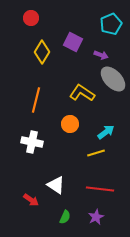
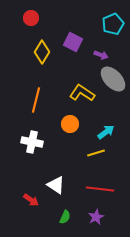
cyan pentagon: moved 2 px right
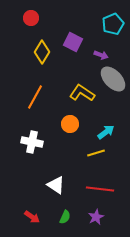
orange line: moved 1 px left, 3 px up; rotated 15 degrees clockwise
red arrow: moved 1 px right, 17 px down
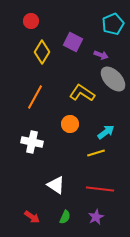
red circle: moved 3 px down
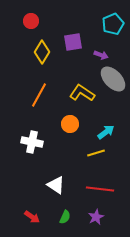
purple square: rotated 36 degrees counterclockwise
orange line: moved 4 px right, 2 px up
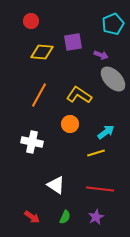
yellow diamond: rotated 65 degrees clockwise
yellow L-shape: moved 3 px left, 2 px down
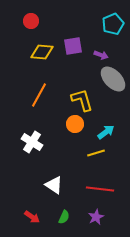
purple square: moved 4 px down
yellow L-shape: moved 3 px right, 5 px down; rotated 40 degrees clockwise
orange circle: moved 5 px right
white cross: rotated 20 degrees clockwise
white triangle: moved 2 px left
green semicircle: moved 1 px left
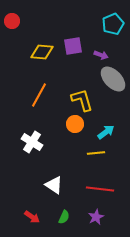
red circle: moved 19 px left
yellow line: rotated 12 degrees clockwise
